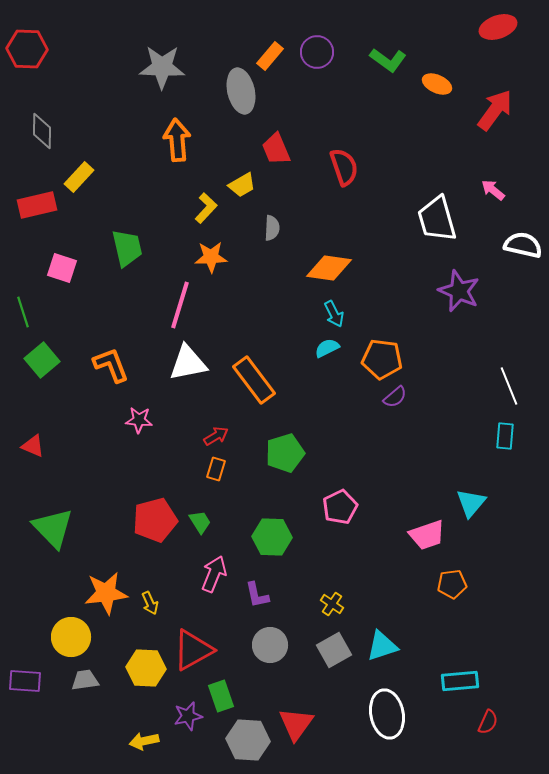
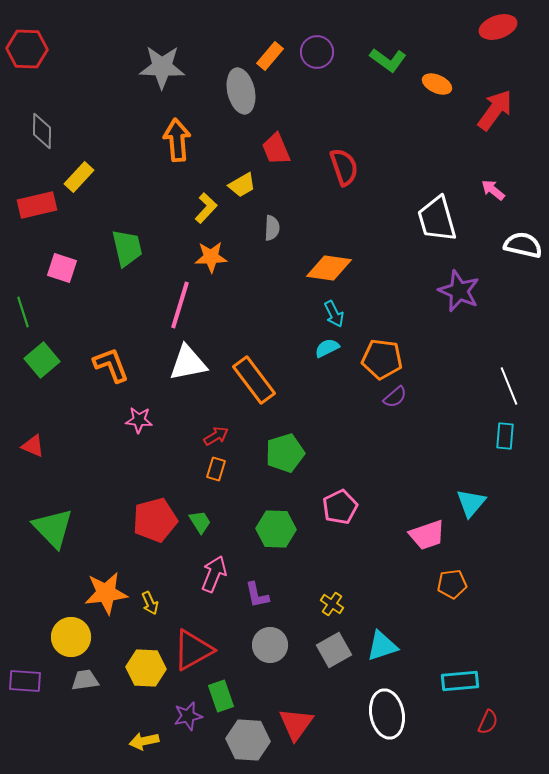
green hexagon at (272, 537): moved 4 px right, 8 px up
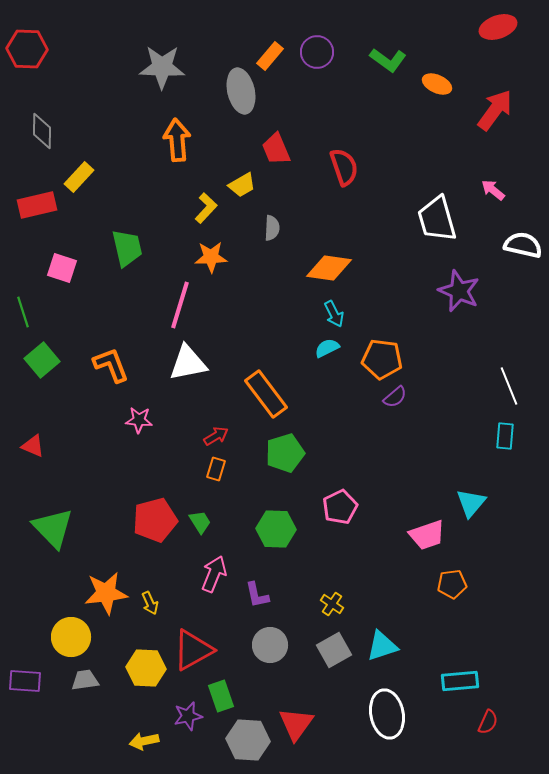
orange rectangle at (254, 380): moved 12 px right, 14 px down
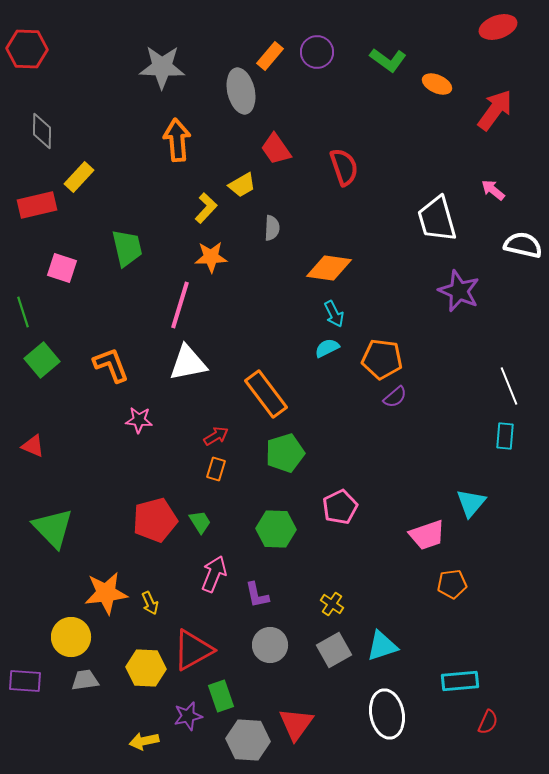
red trapezoid at (276, 149): rotated 12 degrees counterclockwise
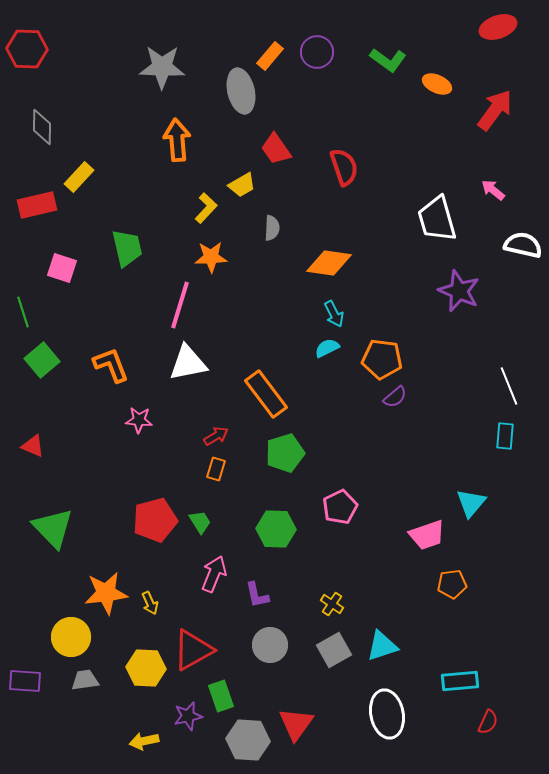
gray diamond at (42, 131): moved 4 px up
orange diamond at (329, 268): moved 5 px up
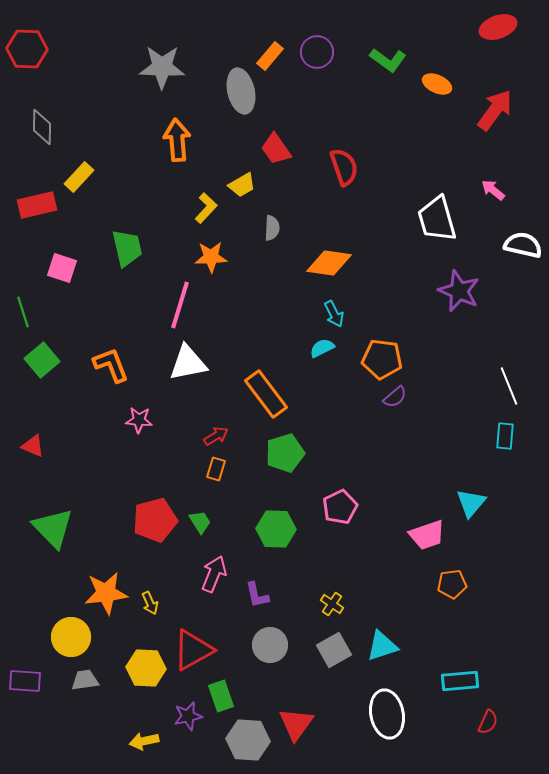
cyan semicircle at (327, 348): moved 5 px left
